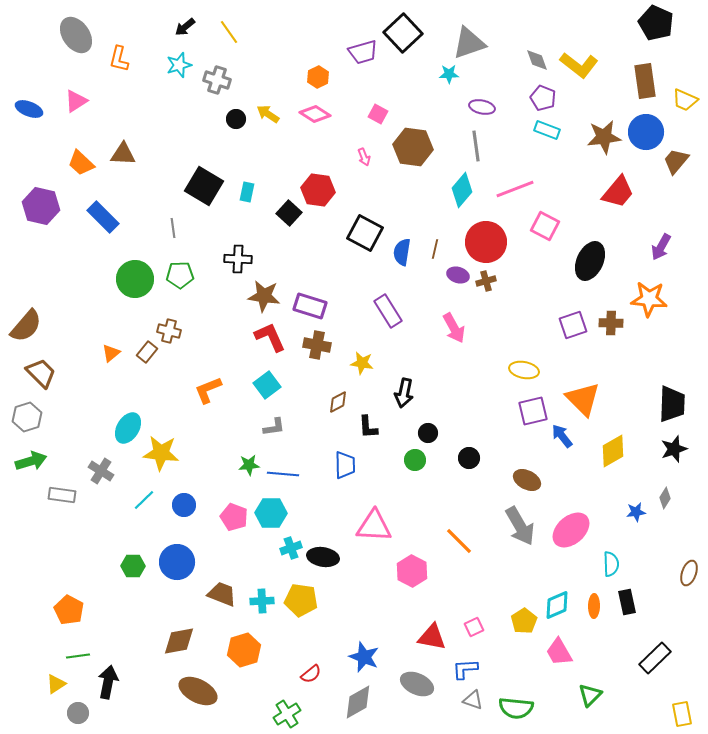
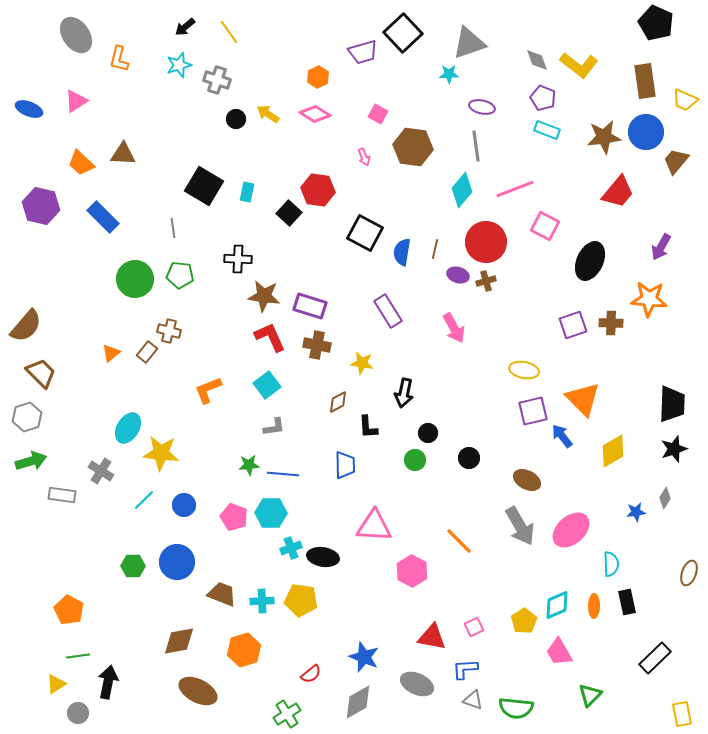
green pentagon at (180, 275): rotated 8 degrees clockwise
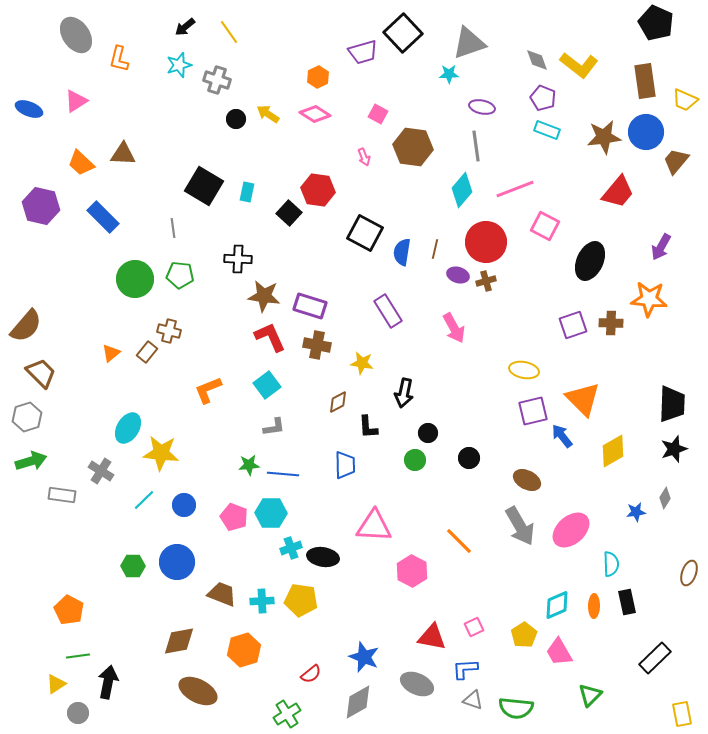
yellow pentagon at (524, 621): moved 14 px down
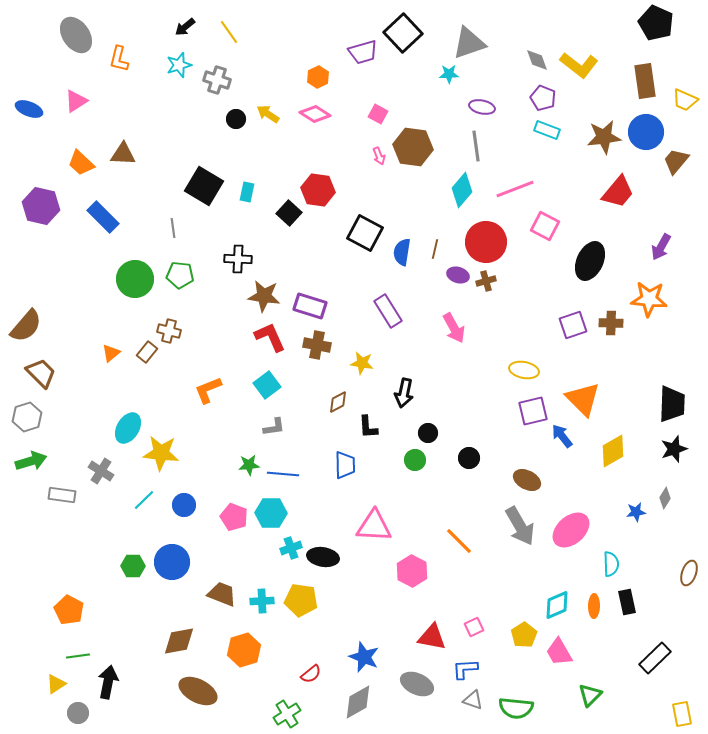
pink arrow at (364, 157): moved 15 px right, 1 px up
blue circle at (177, 562): moved 5 px left
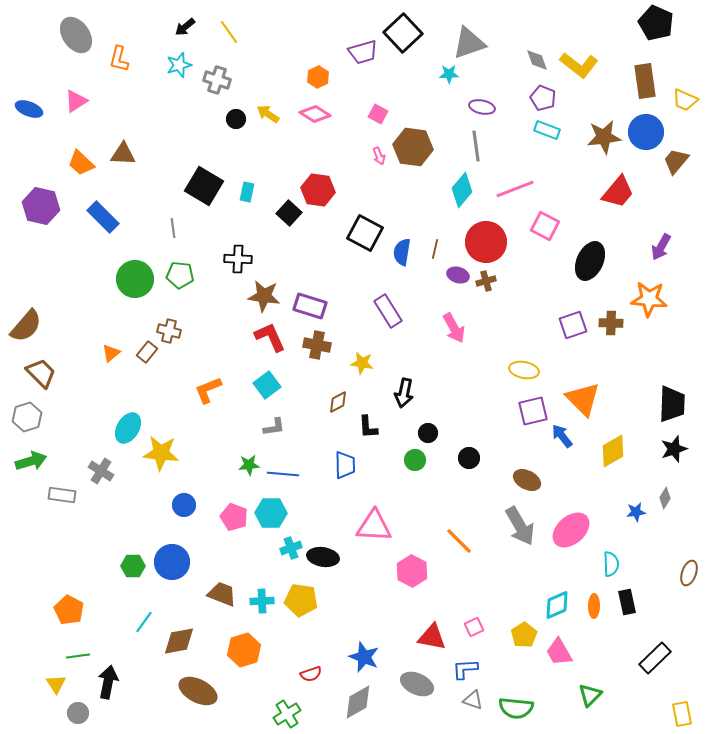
cyan line at (144, 500): moved 122 px down; rotated 10 degrees counterclockwise
red semicircle at (311, 674): rotated 20 degrees clockwise
yellow triangle at (56, 684): rotated 30 degrees counterclockwise
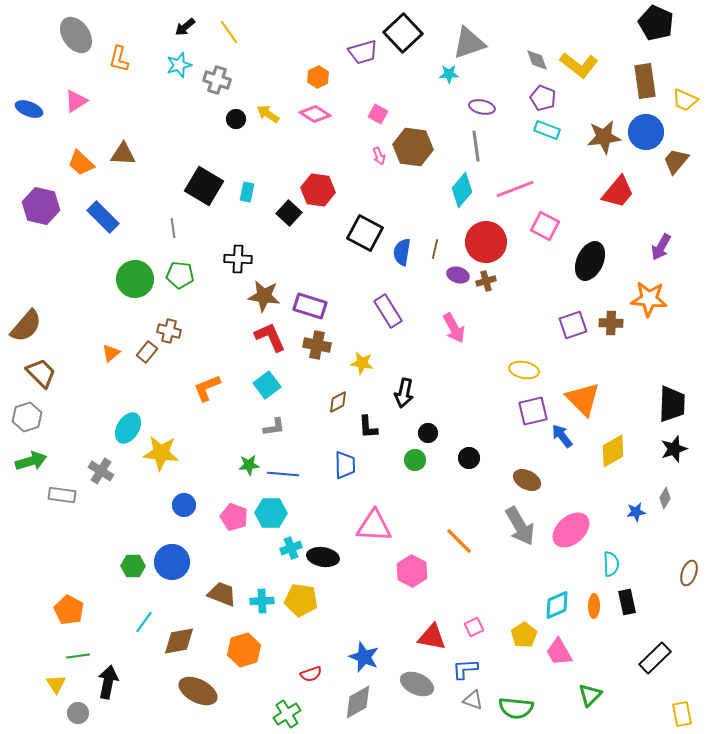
orange L-shape at (208, 390): moved 1 px left, 2 px up
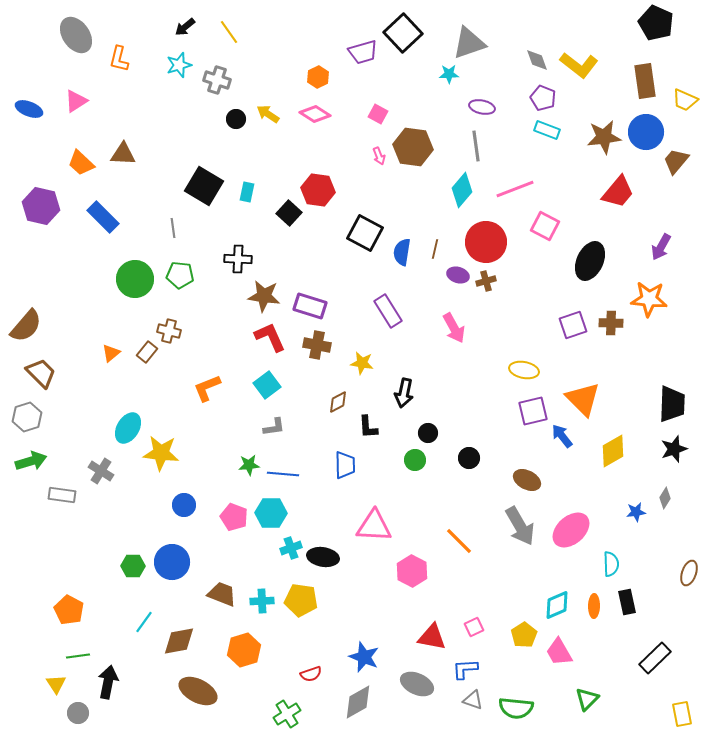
green triangle at (590, 695): moved 3 px left, 4 px down
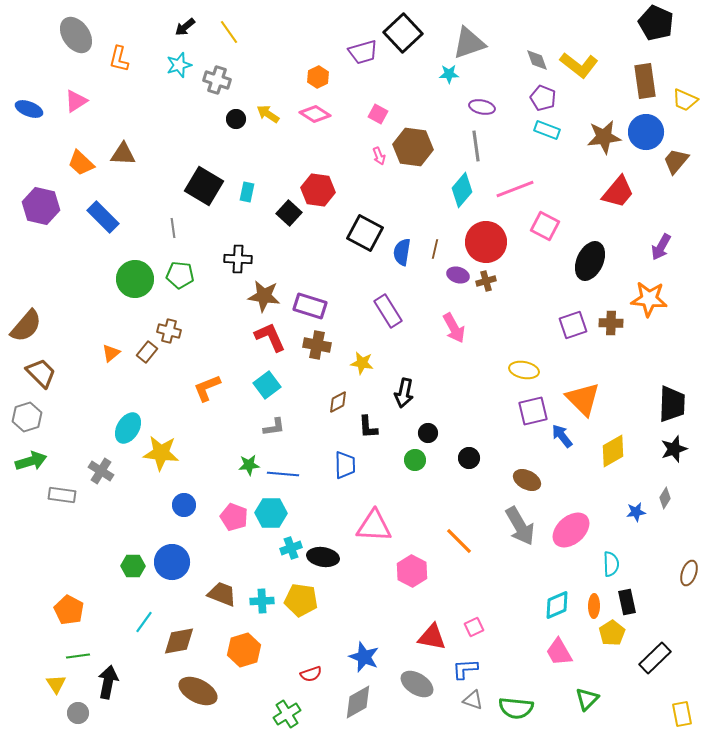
yellow pentagon at (524, 635): moved 88 px right, 2 px up
gray ellipse at (417, 684): rotated 8 degrees clockwise
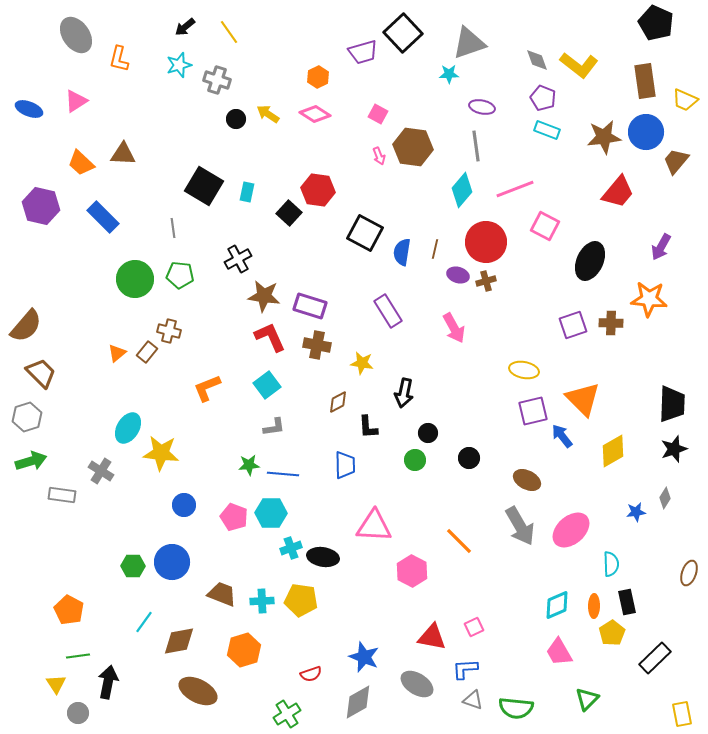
black cross at (238, 259): rotated 32 degrees counterclockwise
orange triangle at (111, 353): moved 6 px right
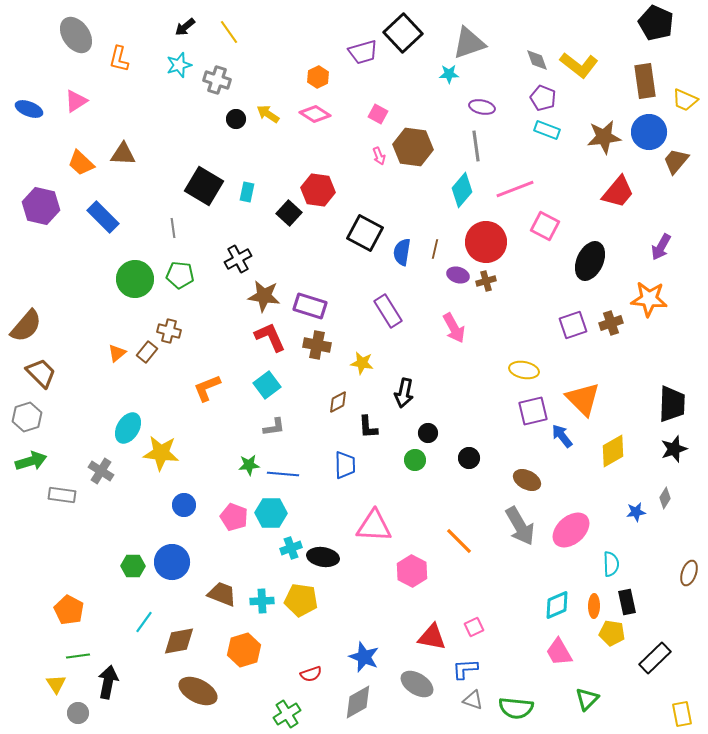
blue circle at (646, 132): moved 3 px right
brown cross at (611, 323): rotated 20 degrees counterclockwise
yellow pentagon at (612, 633): rotated 30 degrees counterclockwise
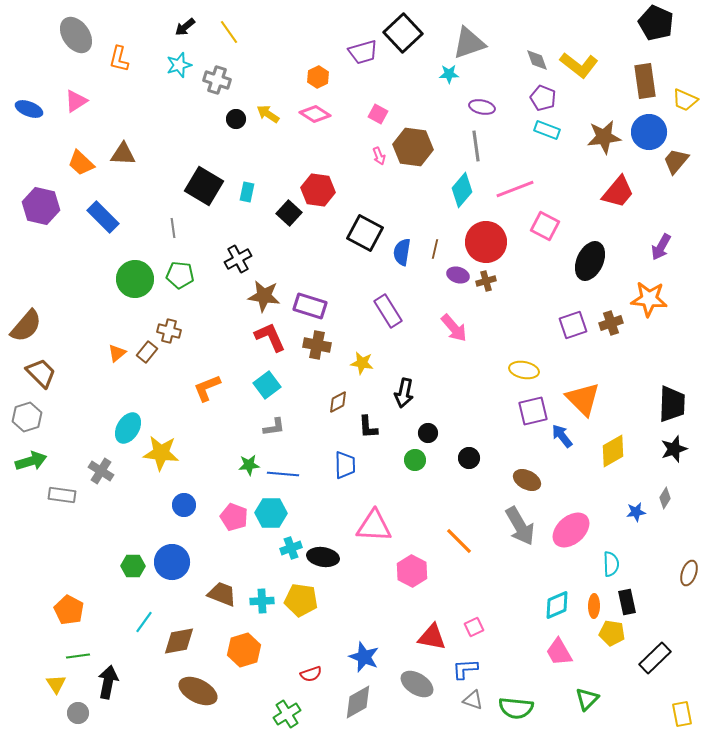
pink arrow at (454, 328): rotated 12 degrees counterclockwise
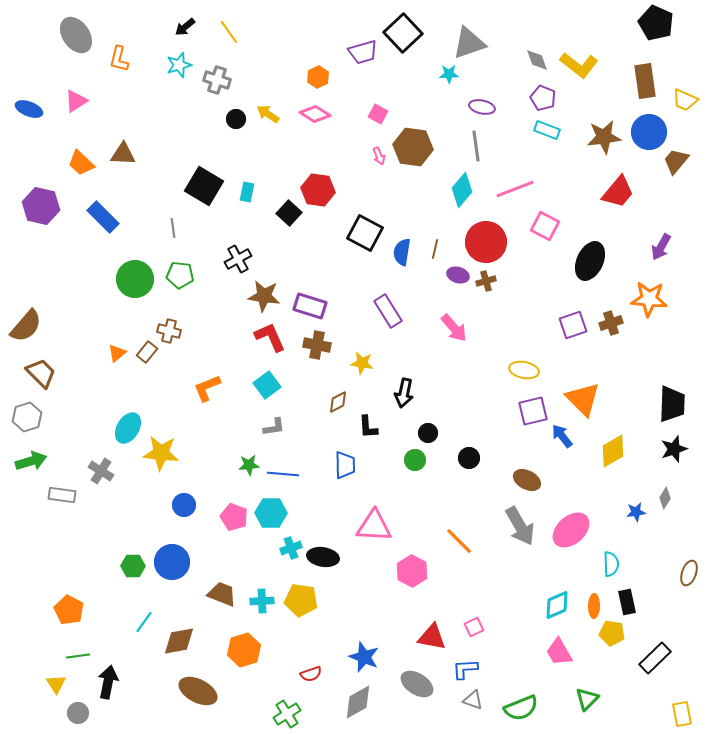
green semicircle at (516, 708): moved 5 px right; rotated 28 degrees counterclockwise
